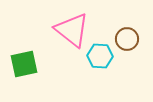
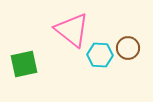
brown circle: moved 1 px right, 9 px down
cyan hexagon: moved 1 px up
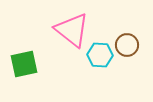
brown circle: moved 1 px left, 3 px up
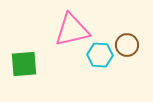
pink triangle: rotated 51 degrees counterclockwise
green square: rotated 8 degrees clockwise
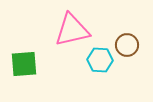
cyan hexagon: moved 5 px down
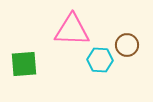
pink triangle: rotated 15 degrees clockwise
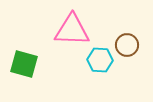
green square: rotated 20 degrees clockwise
